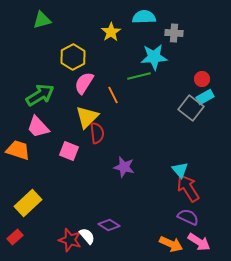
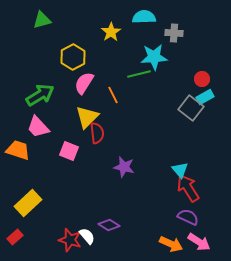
green line: moved 2 px up
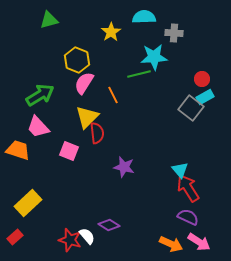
green triangle: moved 7 px right
yellow hexagon: moved 4 px right, 3 px down; rotated 10 degrees counterclockwise
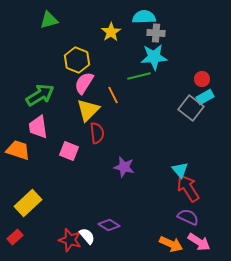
gray cross: moved 18 px left
green line: moved 2 px down
yellow triangle: moved 1 px right, 7 px up
pink trapezoid: rotated 35 degrees clockwise
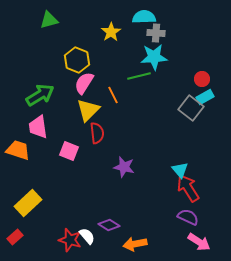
orange arrow: moved 36 px left; rotated 145 degrees clockwise
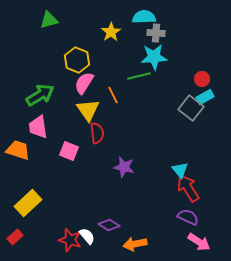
yellow triangle: rotated 20 degrees counterclockwise
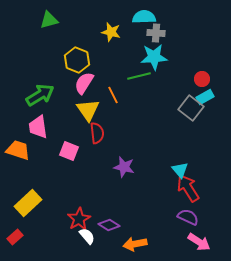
yellow star: rotated 24 degrees counterclockwise
red star: moved 9 px right, 21 px up; rotated 25 degrees clockwise
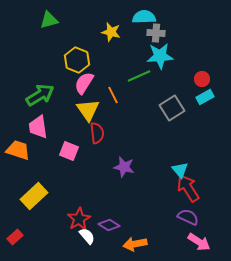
cyan star: moved 6 px right, 1 px up
green line: rotated 10 degrees counterclockwise
gray square: moved 19 px left; rotated 20 degrees clockwise
yellow rectangle: moved 6 px right, 7 px up
